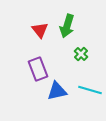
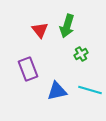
green cross: rotated 16 degrees clockwise
purple rectangle: moved 10 px left
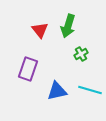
green arrow: moved 1 px right
purple rectangle: rotated 40 degrees clockwise
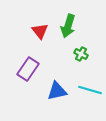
red triangle: moved 1 px down
green cross: rotated 32 degrees counterclockwise
purple rectangle: rotated 15 degrees clockwise
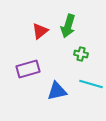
red triangle: rotated 30 degrees clockwise
green cross: rotated 16 degrees counterclockwise
purple rectangle: rotated 40 degrees clockwise
cyan line: moved 1 px right, 6 px up
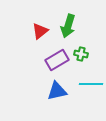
purple rectangle: moved 29 px right, 9 px up; rotated 15 degrees counterclockwise
cyan line: rotated 15 degrees counterclockwise
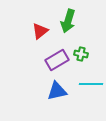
green arrow: moved 5 px up
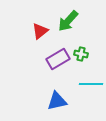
green arrow: rotated 25 degrees clockwise
purple rectangle: moved 1 px right, 1 px up
blue triangle: moved 10 px down
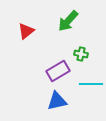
red triangle: moved 14 px left
purple rectangle: moved 12 px down
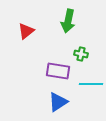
green arrow: rotated 30 degrees counterclockwise
purple rectangle: rotated 40 degrees clockwise
blue triangle: moved 1 px right, 1 px down; rotated 20 degrees counterclockwise
